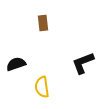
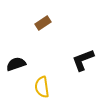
brown rectangle: rotated 63 degrees clockwise
black L-shape: moved 3 px up
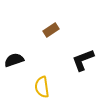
brown rectangle: moved 8 px right, 7 px down
black semicircle: moved 2 px left, 4 px up
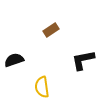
black L-shape: rotated 10 degrees clockwise
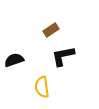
black L-shape: moved 20 px left, 4 px up
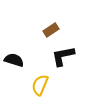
black semicircle: rotated 36 degrees clockwise
yellow semicircle: moved 2 px left, 2 px up; rotated 30 degrees clockwise
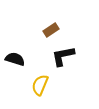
black semicircle: moved 1 px right, 1 px up
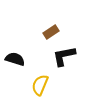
brown rectangle: moved 2 px down
black L-shape: moved 1 px right
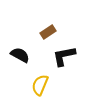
brown rectangle: moved 3 px left
black semicircle: moved 5 px right, 4 px up; rotated 12 degrees clockwise
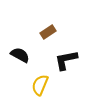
black L-shape: moved 2 px right, 4 px down
